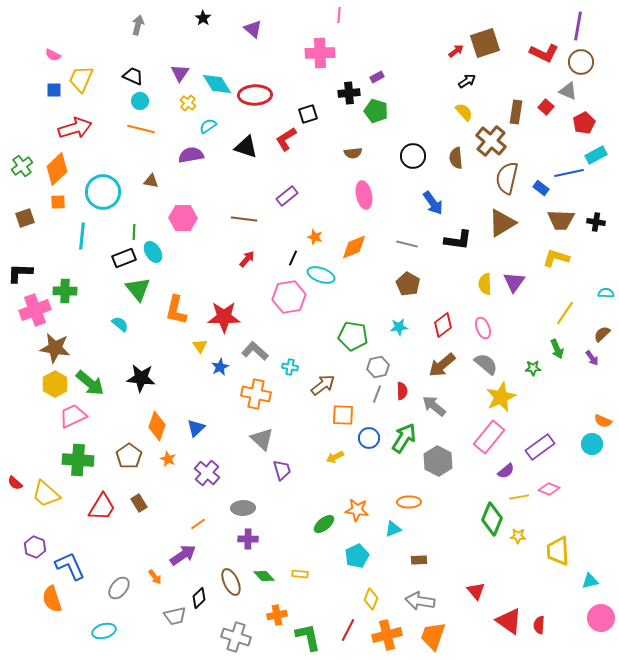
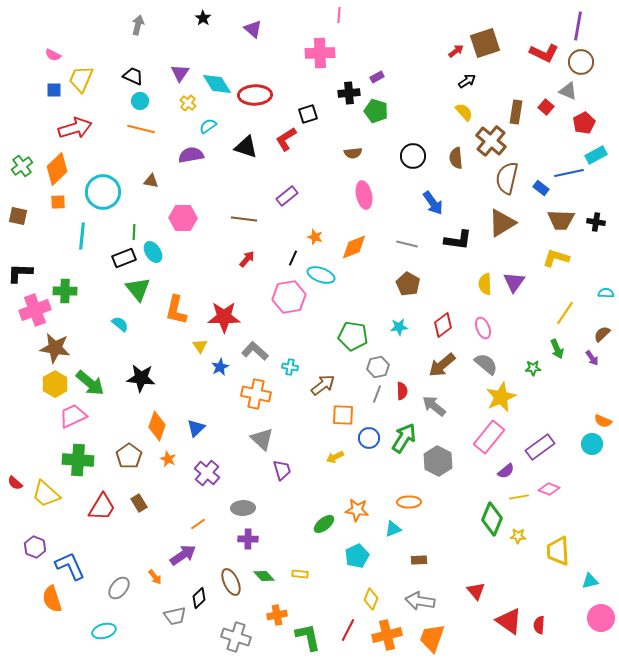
brown square at (25, 218): moved 7 px left, 2 px up; rotated 30 degrees clockwise
orange trapezoid at (433, 636): moved 1 px left, 2 px down
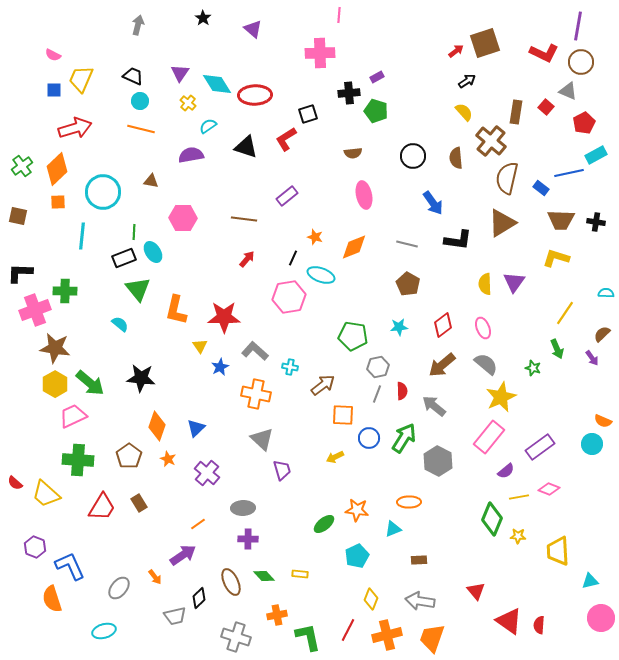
green star at (533, 368): rotated 21 degrees clockwise
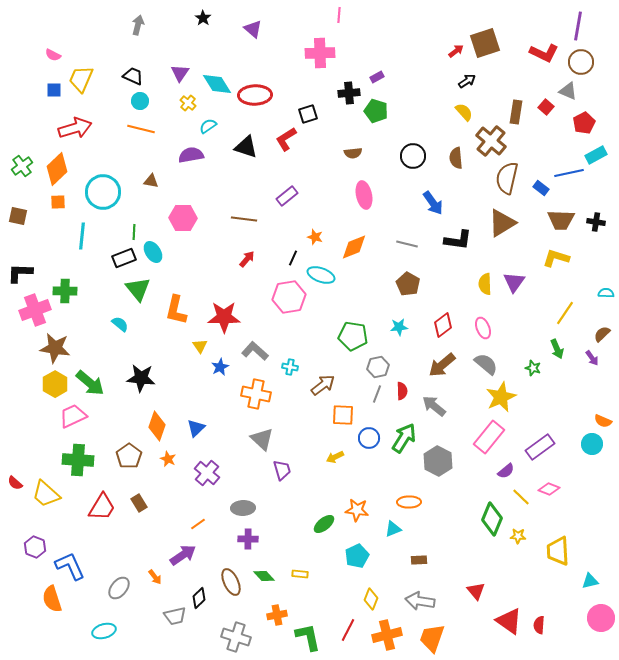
yellow line at (519, 497): moved 2 px right; rotated 54 degrees clockwise
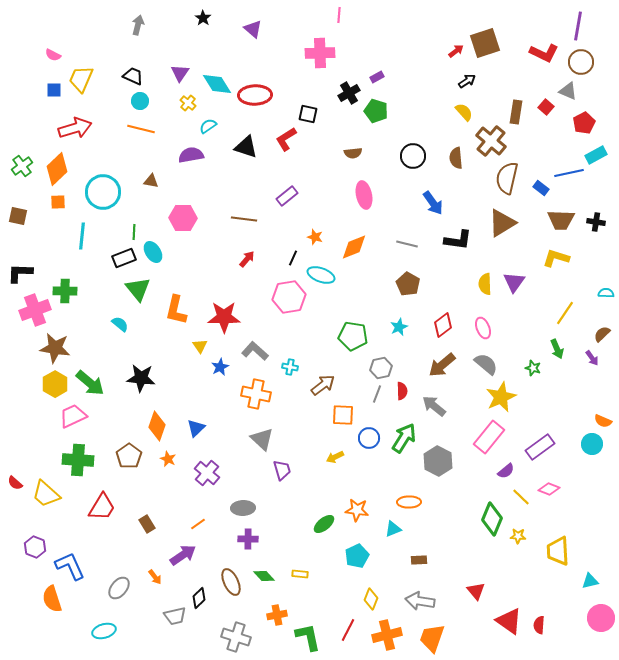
black cross at (349, 93): rotated 25 degrees counterclockwise
black square at (308, 114): rotated 30 degrees clockwise
cyan star at (399, 327): rotated 18 degrees counterclockwise
gray hexagon at (378, 367): moved 3 px right, 1 px down
brown rectangle at (139, 503): moved 8 px right, 21 px down
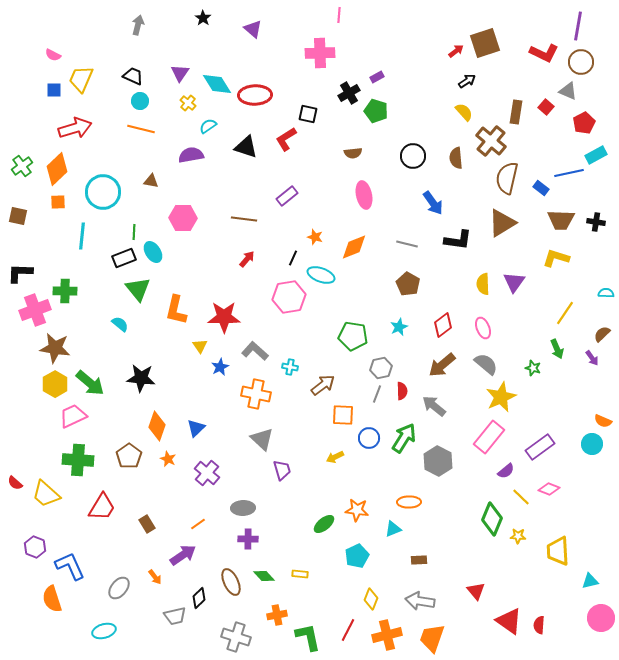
yellow semicircle at (485, 284): moved 2 px left
